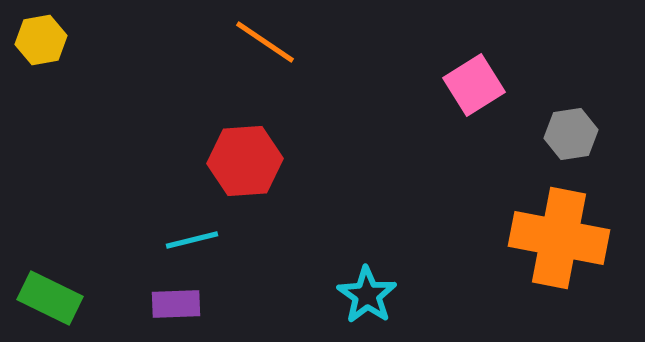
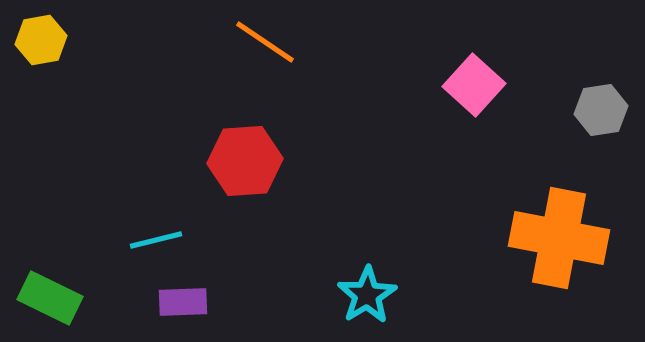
pink square: rotated 16 degrees counterclockwise
gray hexagon: moved 30 px right, 24 px up
cyan line: moved 36 px left
cyan star: rotated 6 degrees clockwise
purple rectangle: moved 7 px right, 2 px up
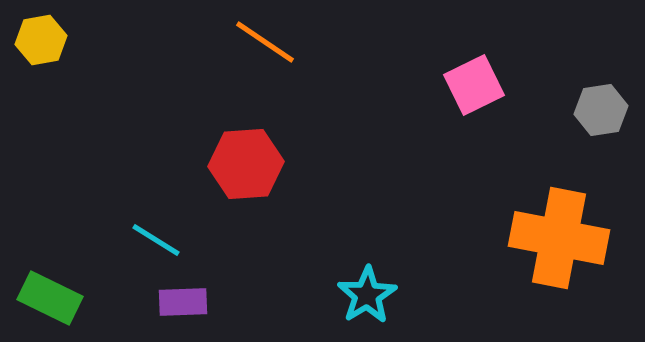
pink square: rotated 22 degrees clockwise
red hexagon: moved 1 px right, 3 px down
cyan line: rotated 46 degrees clockwise
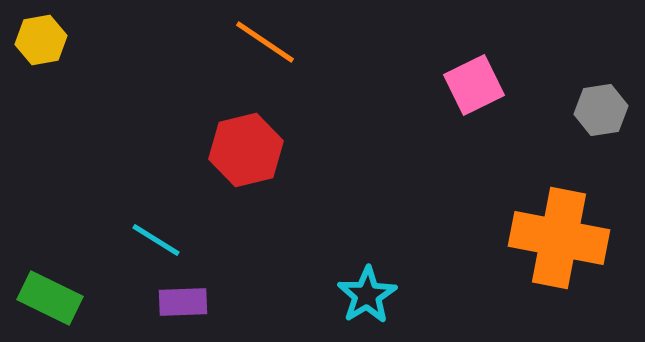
red hexagon: moved 14 px up; rotated 10 degrees counterclockwise
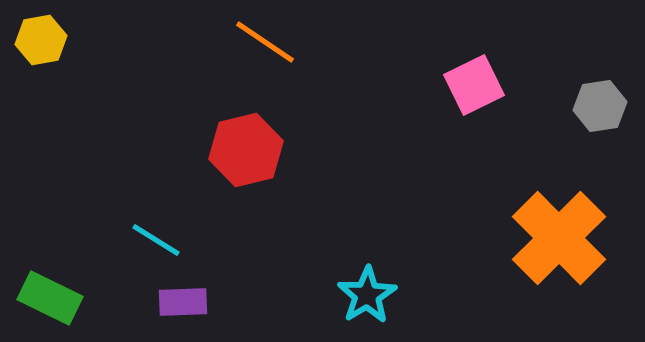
gray hexagon: moved 1 px left, 4 px up
orange cross: rotated 34 degrees clockwise
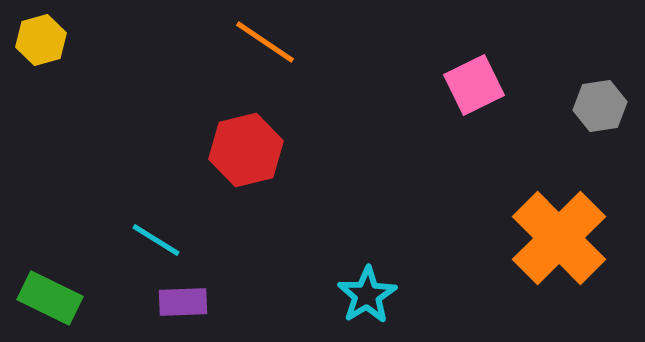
yellow hexagon: rotated 6 degrees counterclockwise
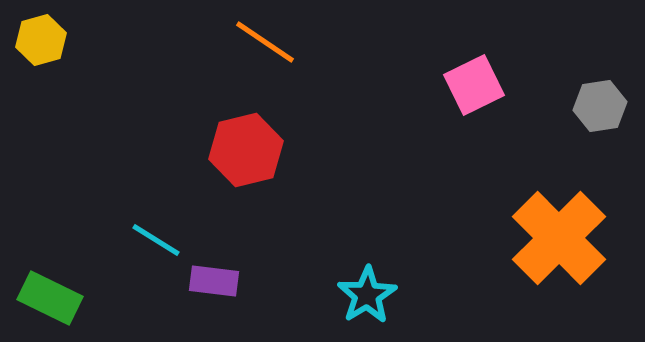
purple rectangle: moved 31 px right, 21 px up; rotated 9 degrees clockwise
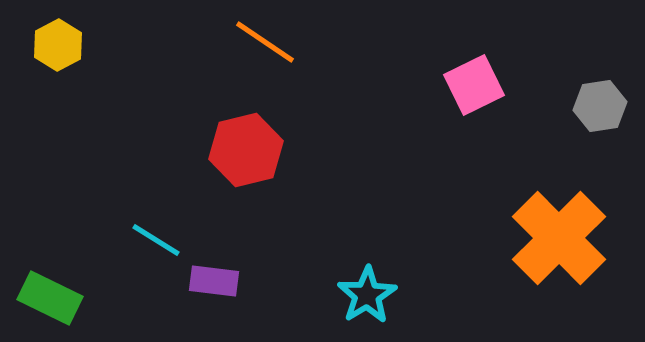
yellow hexagon: moved 17 px right, 5 px down; rotated 12 degrees counterclockwise
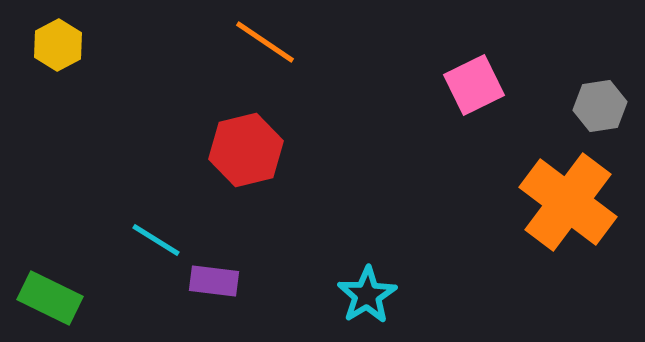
orange cross: moved 9 px right, 36 px up; rotated 8 degrees counterclockwise
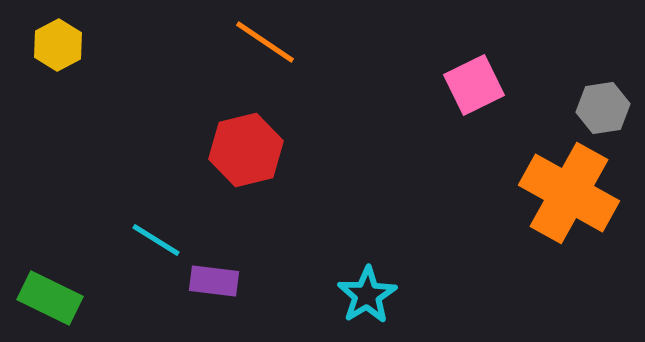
gray hexagon: moved 3 px right, 2 px down
orange cross: moved 1 px right, 9 px up; rotated 8 degrees counterclockwise
